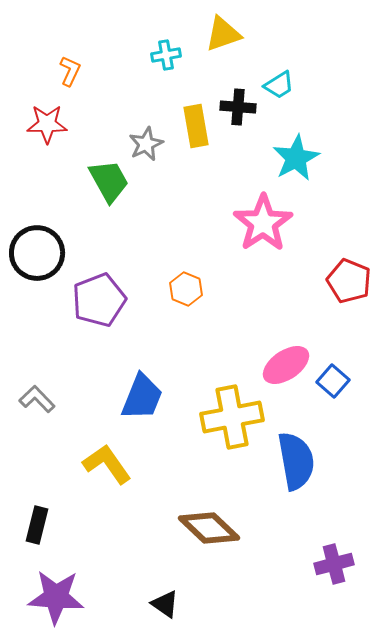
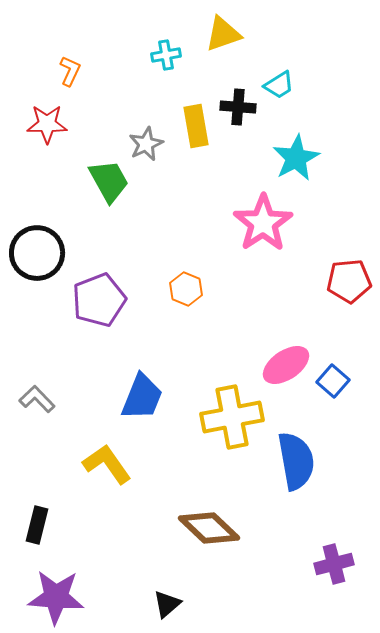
red pentagon: rotated 27 degrees counterclockwise
black triangle: moved 2 px right; rotated 44 degrees clockwise
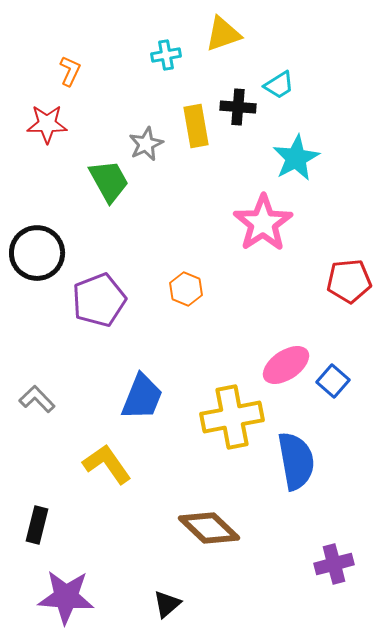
purple star: moved 10 px right
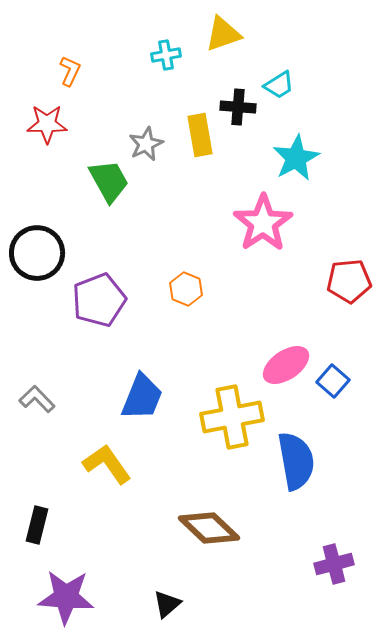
yellow rectangle: moved 4 px right, 9 px down
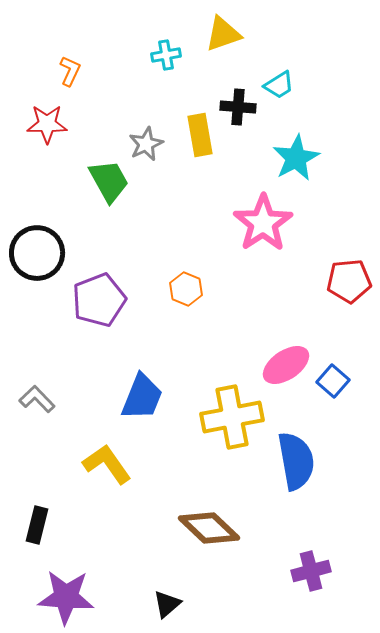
purple cross: moved 23 px left, 7 px down
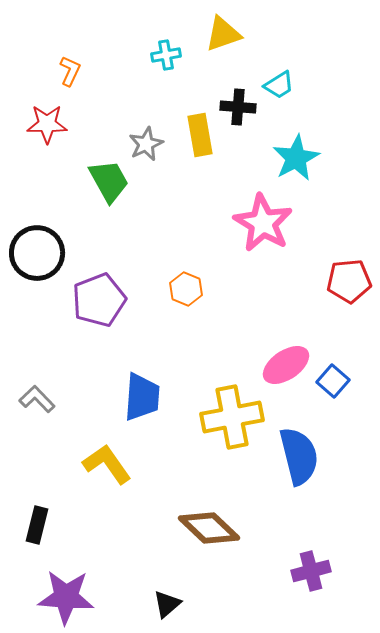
pink star: rotated 8 degrees counterclockwise
blue trapezoid: rotated 18 degrees counterclockwise
blue semicircle: moved 3 px right, 5 px up; rotated 4 degrees counterclockwise
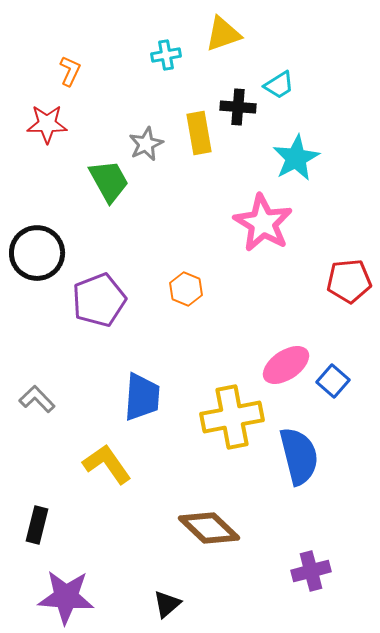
yellow rectangle: moved 1 px left, 2 px up
